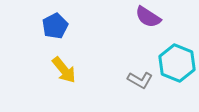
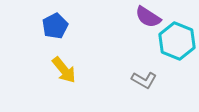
cyan hexagon: moved 22 px up
gray L-shape: moved 4 px right
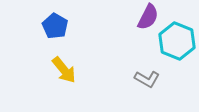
purple semicircle: rotated 96 degrees counterclockwise
blue pentagon: rotated 15 degrees counterclockwise
gray L-shape: moved 3 px right, 1 px up
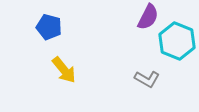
blue pentagon: moved 6 px left, 1 px down; rotated 15 degrees counterclockwise
